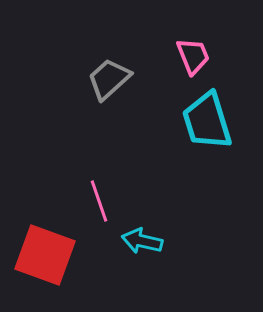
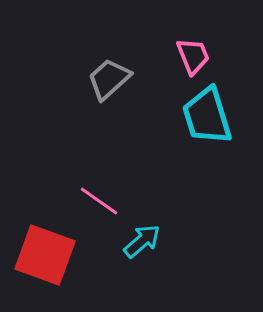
cyan trapezoid: moved 5 px up
pink line: rotated 36 degrees counterclockwise
cyan arrow: rotated 126 degrees clockwise
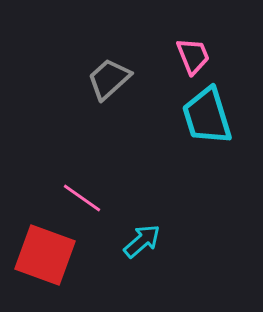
pink line: moved 17 px left, 3 px up
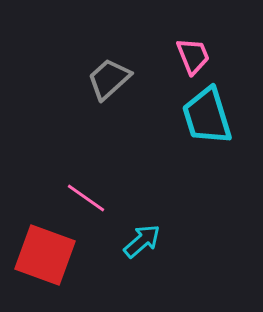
pink line: moved 4 px right
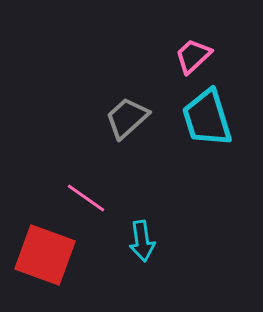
pink trapezoid: rotated 111 degrees counterclockwise
gray trapezoid: moved 18 px right, 39 px down
cyan trapezoid: moved 2 px down
cyan arrow: rotated 123 degrees clockwise
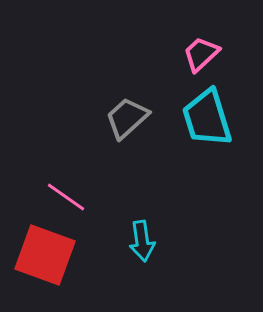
pink trapezoid: moved 8 px right, 2 px up
pink line: moved 20 px left, 1 px up
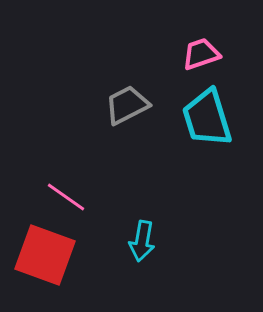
pink trapezoid: rotated 24 degrees clockwise
gray trapezoid: moved 13 px up; rotated 15 degrees clockwise
cyan arrow: rotated 18 degrees clockwise
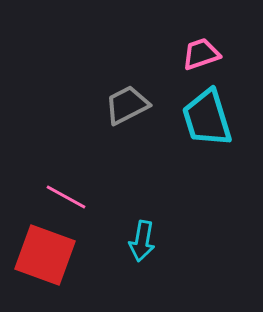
pink line: rotated 6 degrees counterclockwise
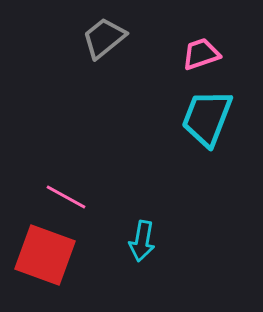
gray trapezoid: moved 23 px left, 67 px up; rotated 12 degrees counterclockwise
cyan trapezoid: rotated 38 degrees clockwise
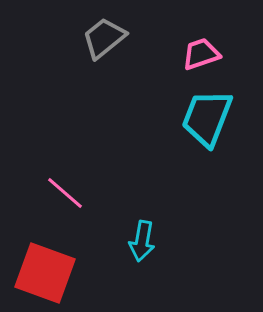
pink line: moved 1 px left, 4 px up; rotated 12 degrees clockwise
red square: moved 18 px down
